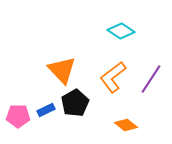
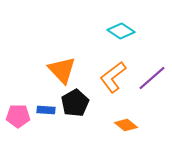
purple line: moved 1 px right, 1 px up; rotated 16 degrees clockwise
blue rectangle: rotated 30 degrees clockwise
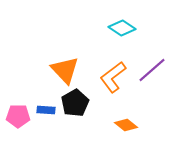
cyan diamond: moved 1 px right, 3 px up
orange triangle: moved 3 px right
purple line: moved 8 px up
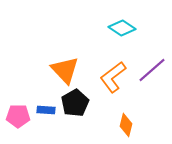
orange diamond: rotated 65 degrees clockwise
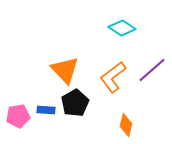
pink pentagon: rotated 10 degrees counterclockwise
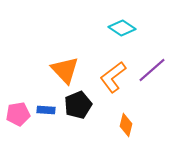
black pentagon: moved 3 px right, 2 px down; rotated 8 degrees clockwise
pink pentagon: moved 2 px up
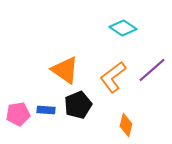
cyan diamond: moved 1 px right
orange triangle: rotated 12 degrees counterclockwise
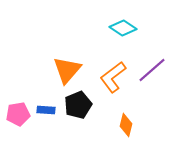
orange triangle: moved 2 px right; rotated 36 degrees clockwise
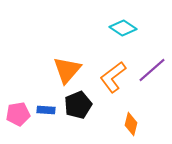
orange diamond: moved 5 px right, 1 px up
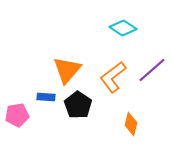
black pentagon: rotated 16 degrees counterclockwise
blue rectangle: moved 13 px up
pink pentagon: moved 1 px left, 1 px down
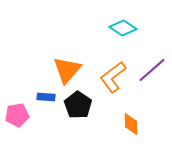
orange diamond: rotated 15 degrees counterclockwise
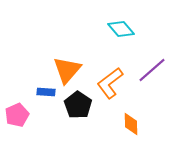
cyan diamond: moved 2 px left, 1 px down; rotated 16 degrees clockwise
orange L-shape: moved 3 px left, 6 px down
blue rectangle: moved 5 px up
pink pentagon: rotated 15 degrees counterclockwise
